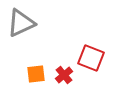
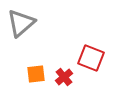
gray triangle: rotated 16 degrees counterclockwise
red cross: moved 2 px down
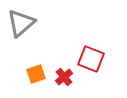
red square: moved 1 px down
orange square: rotated 12 degrees counterclockwise
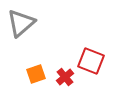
red square: moved 2 px down
red cross: moved 1 px right
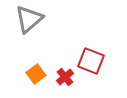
gray triangle: moved 8 px right, 4 px up
orange square: rotated 18 degrees counterclockwise
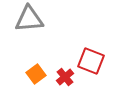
gray triangle: rotated 36 degrees clockwise
